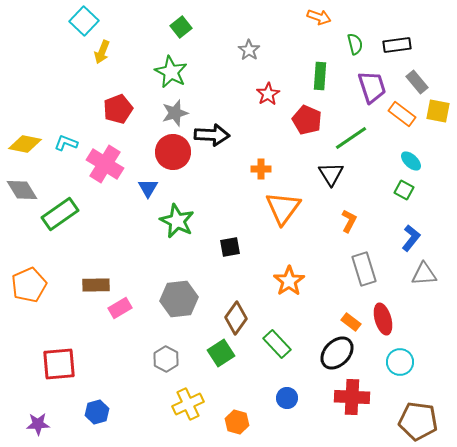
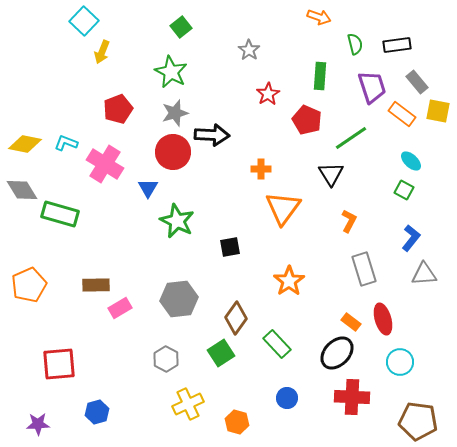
green rectangle at (60, 214): rotated 51 degrees clockwise
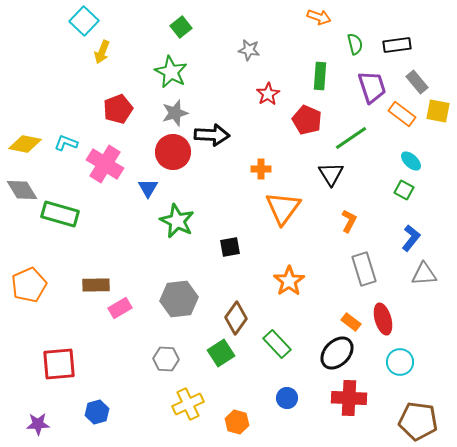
gray star at (249, 50): rotated 25 degrees counterclockwise
gray hexagon at (166, 359): rotated 25 degrees counterclockwise
red cross at (352, 397): moved 3 px left, 1 px down
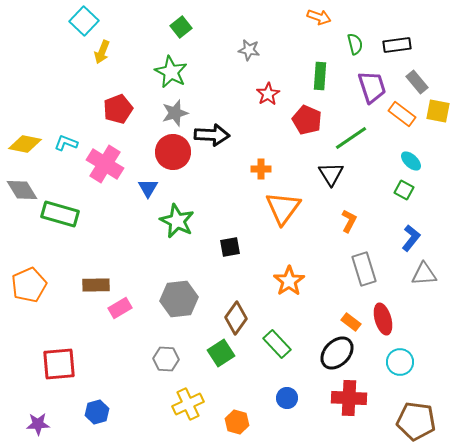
brown pentagon at (418, 421): moved 2 px left
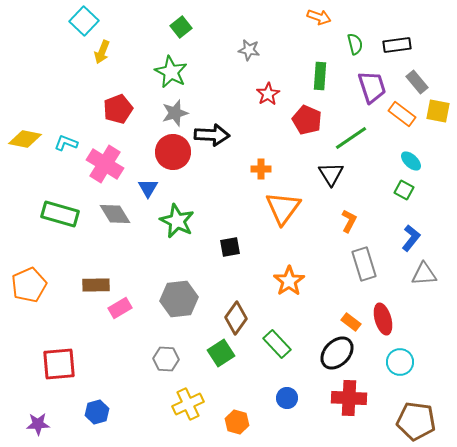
yellow diamond at (25, 144): moved 5 px up
gray diamond at (22, 190): moved 93 px right, 24 px down
gray rectangle at (364, 269): moved 5 px up
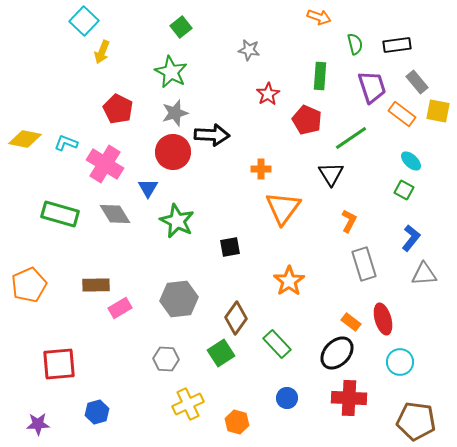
red pentagon at (118, 109): rotated 24 degrees counterclockwise
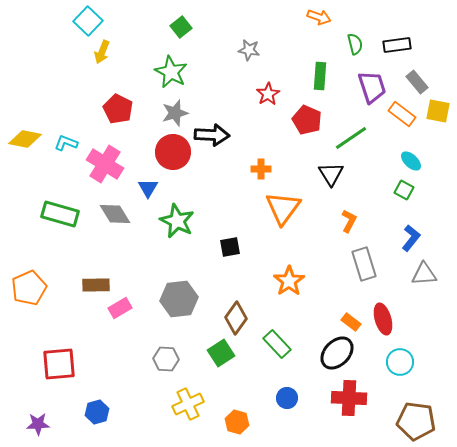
cyan square at (84, 21): moved 4 px right
orange pentagon at (29, 285): moved 3 px down
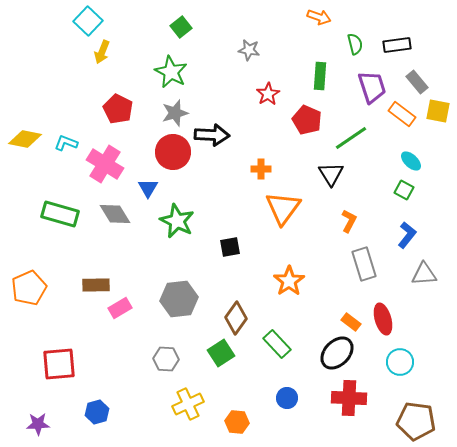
blue L-shape at (411, 238): moved 4 px left, 3 px up
orange hexagon at (237, 422): rotated 10 degrees counterclockwise
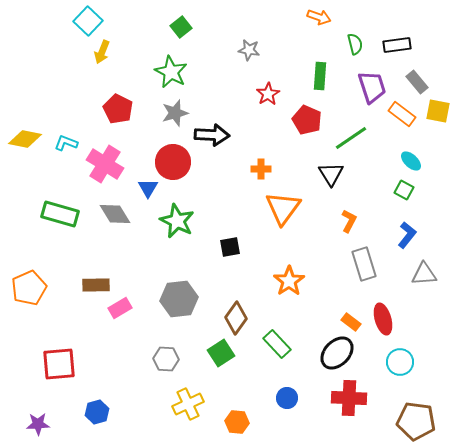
red circle at (173, 152): moved 10 px down
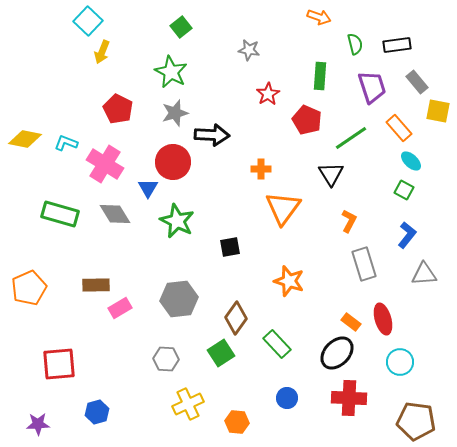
orange rectangle at (402, 114): moved 3 px left, 14 px down; rotated 12 degrees clockwise
orange star at (289, 281): rotated 20 degrees counterclockwise
